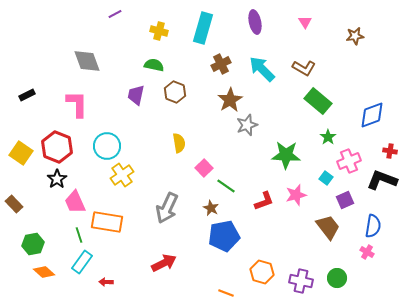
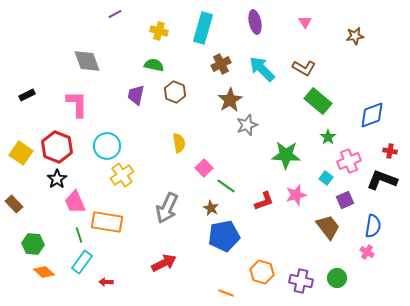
green hexagon at (33, 244): rotated 15 degrees clockwise
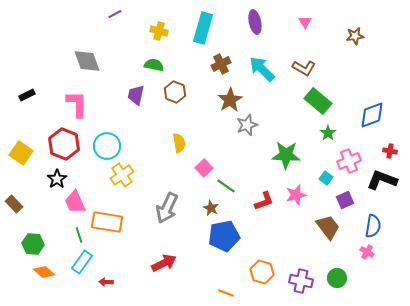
green star at (328, 137): moved 4 px up
red hexagon at (57, 147): moved 7 px right, 3 px up
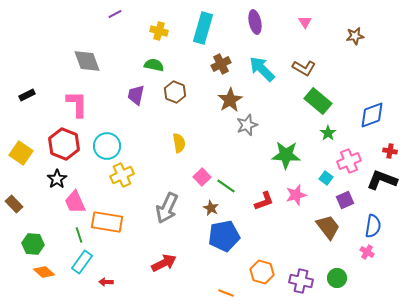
pink square at (204, 168): moved 2 px left, 9 px down
yellow cross at (122, 175): rotated 10 degrees clockwise
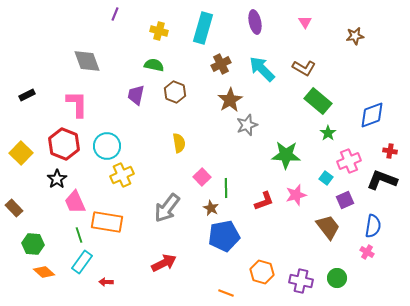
purple line at (115, 14): rotated 40 degrees counterclockwise
yellow square at (21, 153): rotated 10 degrees clockwise
green line at (226, 186): moved 2 px down; rotated 54 degrees clockwise
brown rectangle at (14, 204): moved 4 px down
gray arrow at (167, 208): rotated 12 degrees clockwise
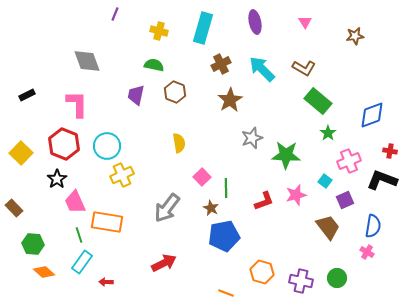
gray star at (247, 125): moved 5 px right, 13 px down
cyan square at (326, 178): moved 1 px left, 3 px down
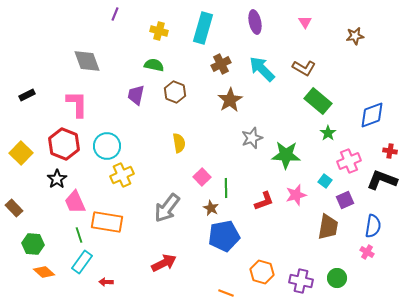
brown trapezoid at (328, 227): rotated 48 degrees clockwise
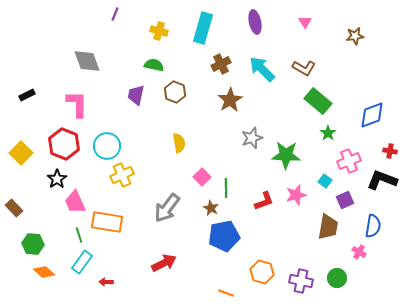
pink cross at (367, 252): moved 8 px left
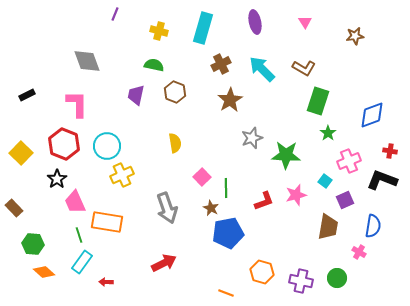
green rectangle at (318, 101): rotated 68 degrees clockwise
yellow semicircle at (179, 143): moved 4 px left
gray arrow at (167, 208): rotated 56 degrees counterclockwise
blue pentagon at (224, 236): moved 4 px right, 3 px up
